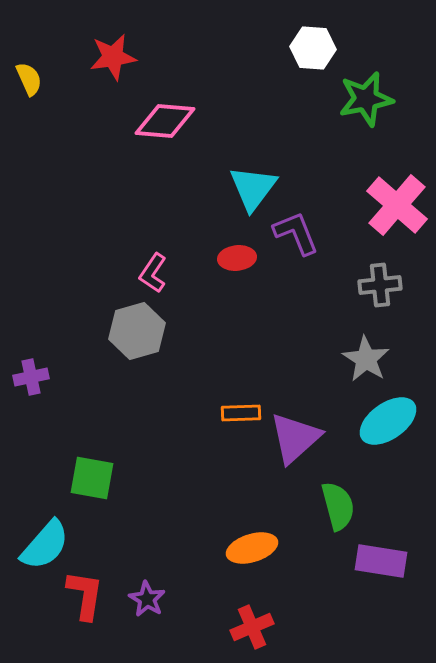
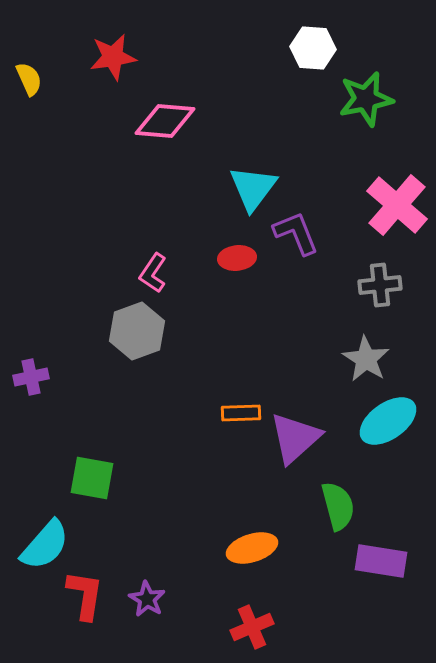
gray hexagon: rotated 4 degrees counterclockwise
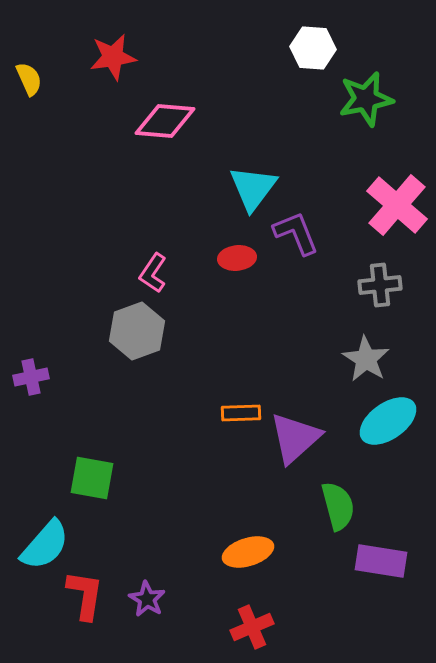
orange ellipse: moved 4 px left, 4 px down
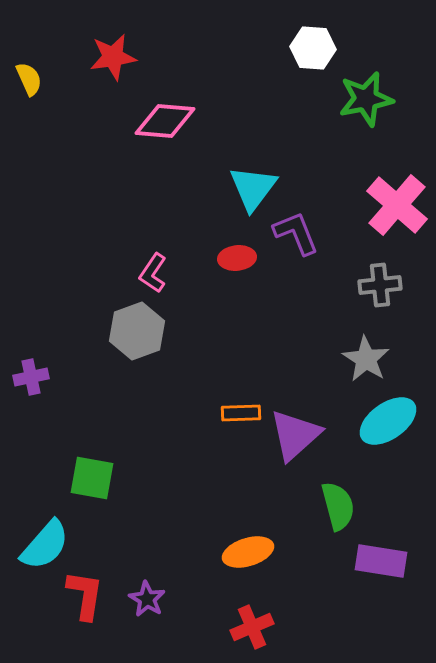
purple triangle: moved 3 px up
